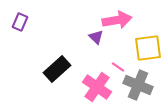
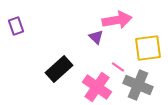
purple rectangle: moved 4 px left, 4 px down; rotated 42 degrees counterclockwise
black rectangle: moved 2 px right
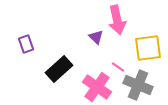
pink arrow: rotated 88 degrees clockwise
purple rectangle: moved 10 px right, 18 px down
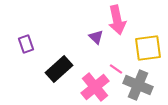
pink line: moved 2 px left, 2 px down
pink cross: moved 2 px left; rotated 16 degrees clockwise
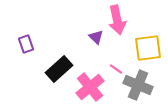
pink cross: moved 5 px left
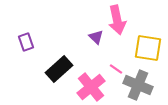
purple rectangle: moved 2 px up
yellow square: rotated 16 degrees clockwise
pink cross: moved 1 px right
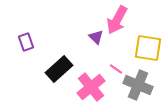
pink arrow: rotated 40 degrees clockwise
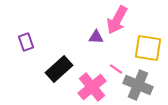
purple triangle: rotated 42 degrees counterclockwise
pink cross: moved 1 px right
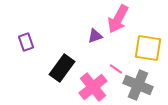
pink arrow: moved 1 px right, 1 px up
purple triangle: moved 1 px left, 1 px up; rotated 21 degrees counterclockwise
black rectangle: moved 3 px right, 1 px up; rotated 12 degrees counterclockwise
pink cross: moved 1 px right
